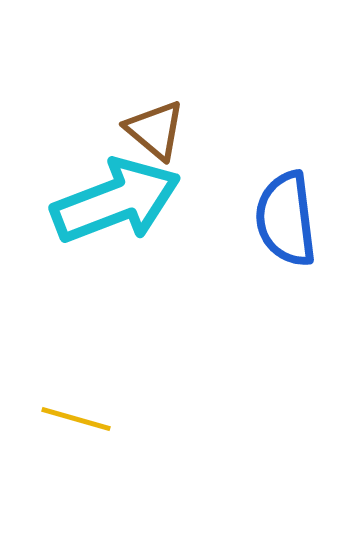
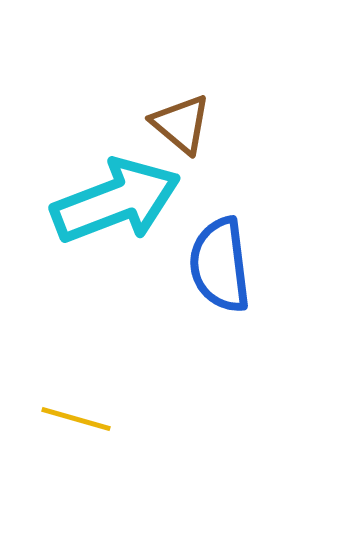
brown triangle: moved 26 px right, 6 px up
blue semicircle: moved 66 px left, 46 px down
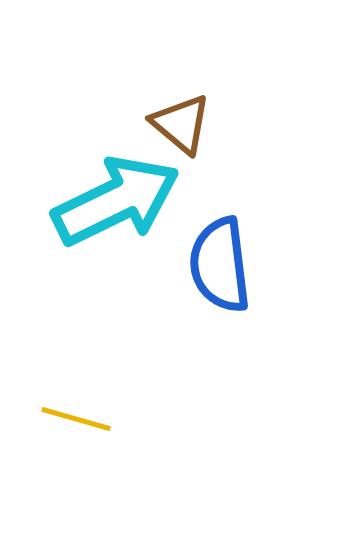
cyan arrow: rotated 5 degrees counterclockwise
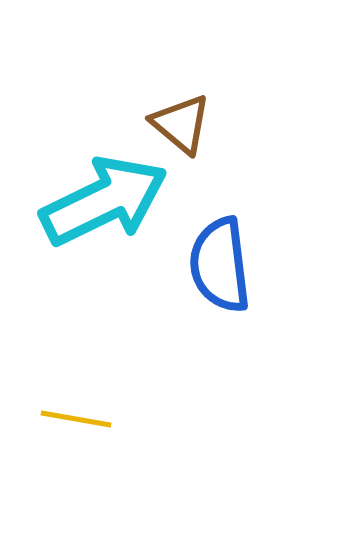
cyan arrow: moved 12 px left
yellow line: rotated 6 degrees counterclockwise
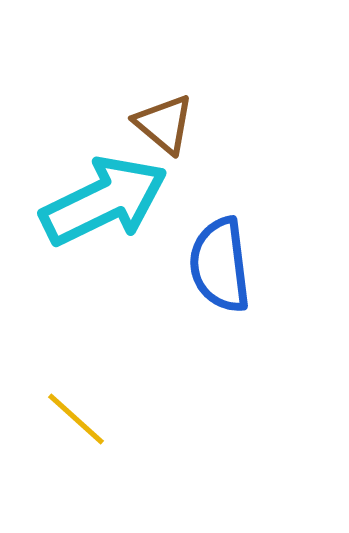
brown triangle: moved 17 px left
yellow line: rotated 32 degrees clockwise
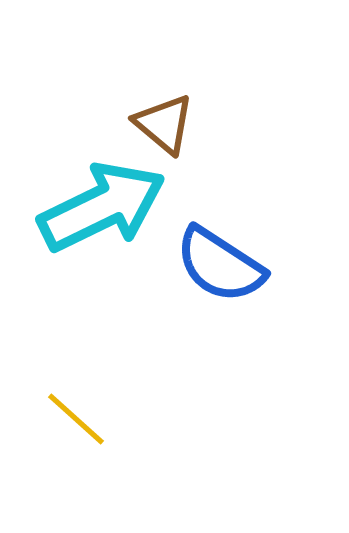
cyan arrow: moved 2 px left, 6 px down
blue semicircle: rotated 50 degrees counterclockwise
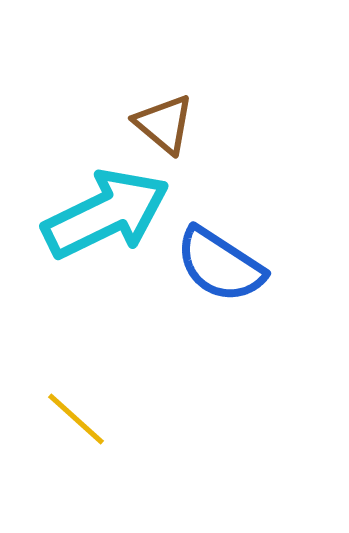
cyan arrow: moved 4 px right, 7 px down
